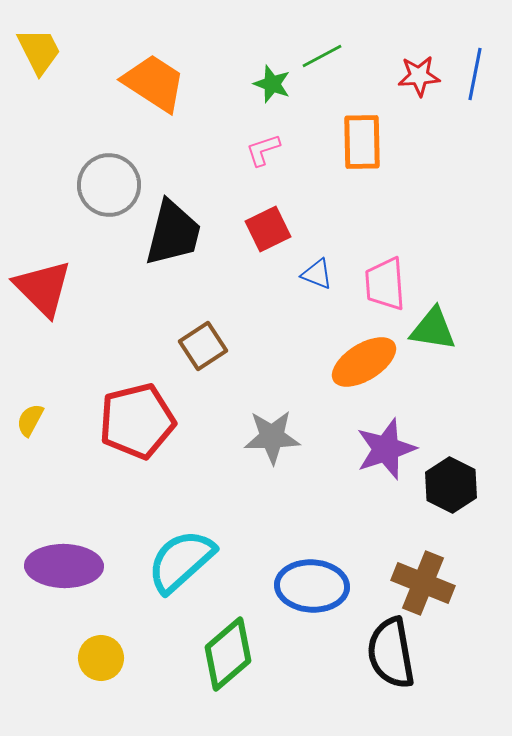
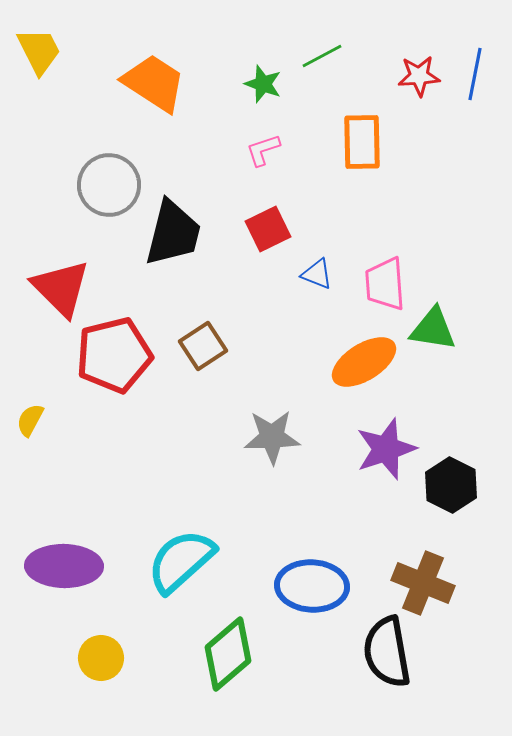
green star: moved 9 px left
red triangle: moved 18 px right
red pentagon: moved 23 px left, 66 px up
black semicircle: moved 4 px left, 1 px up
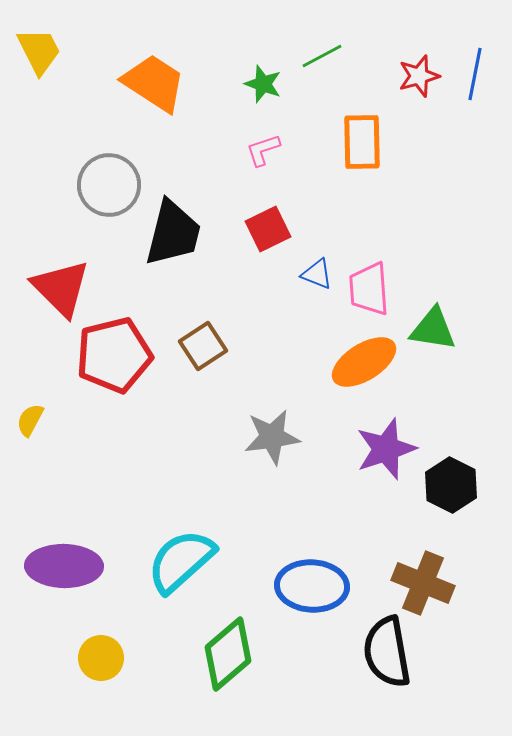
red star: rotated 12 degrees counterclockwise
pink trapezoid: moved 16 px left, 5 px down
gray star: rotated 6 degrees counterclockwise
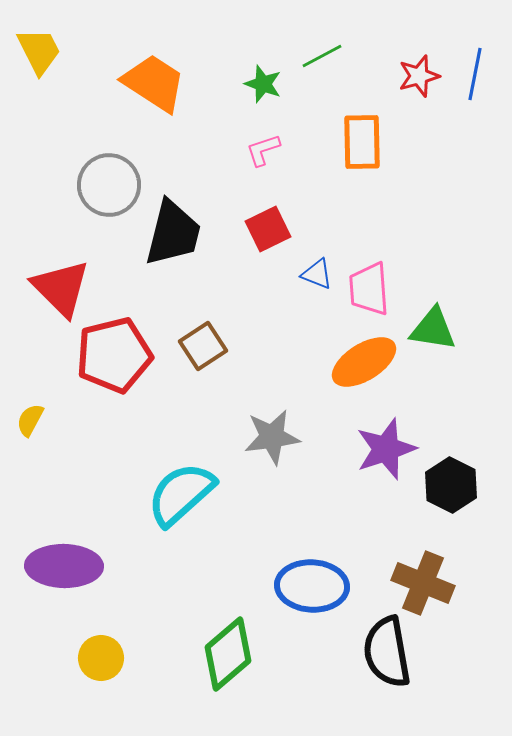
cyan semicircle: moved 67 px up
